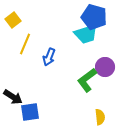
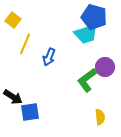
yellow square: rotated 14 degrees counterclockwise
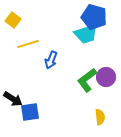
yellow line: moved 3 px right; rotated 50 degrees clockwise
blue arrow: moved 2 px right, 3 px down
purple circle: moved 1 px right, 10 px down
black arrow: moved 2 px down
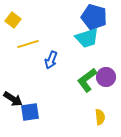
cyan trapezoid: moved 1 px right, 4 px down
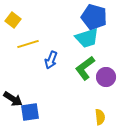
green L-shape: moved 2 px left, 12 px up
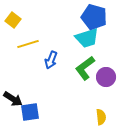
yellow semicircle: moved 1 px right
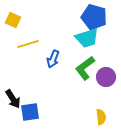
yellow square: rotated 14 degrees counterclockwise
blue arrow: moved 2 px right, 1 px up
black arrow: rotated 24 degrees clockwise
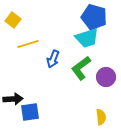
yellow square: rotated 14 degrees clockwise
green L-shape: moved 4 px left
black arrow: rotated 60 degrees counterclockwise
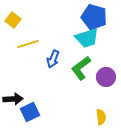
blue square: rotated 18 degrees counterclockwise
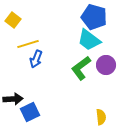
cyan trapezoid: moved 2 px right, 2 px down; rotated 55 degrees clockwise
blue arrow: moved 17 px left
purple circle: moved 12 px up
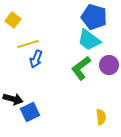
purple circle: moved 3 px right
black arrow: rotated 18 degrees clockwise
